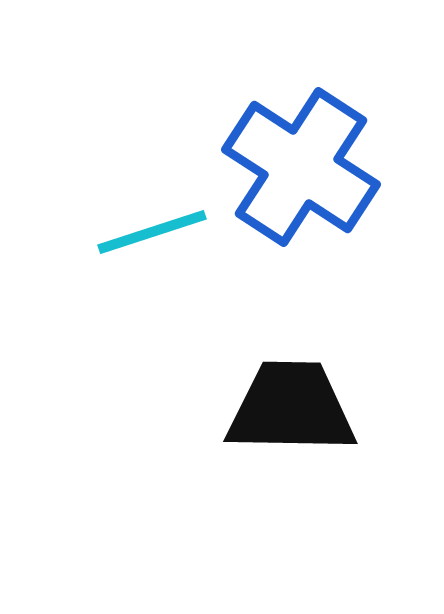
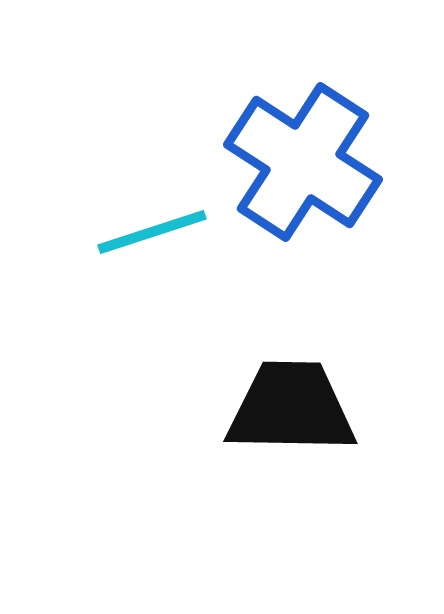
blue cross: moved 2 px right, 5 px up
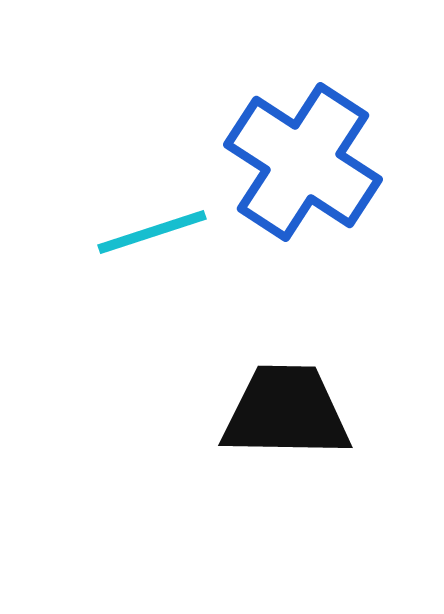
black trapezoid: moved 5 px left, 4 px down
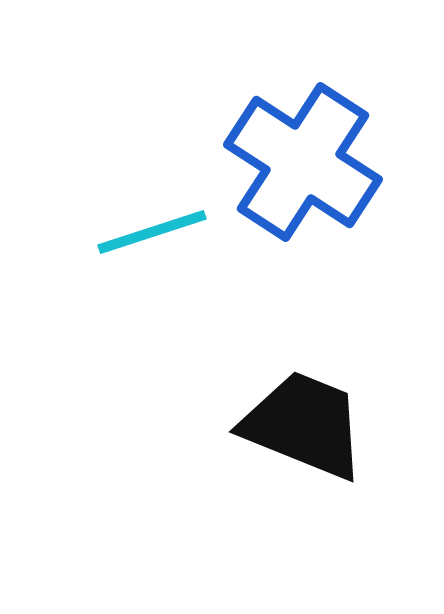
black trapezoid: moved 18 px right, 13 px down; rotated 21 degrees clockwise
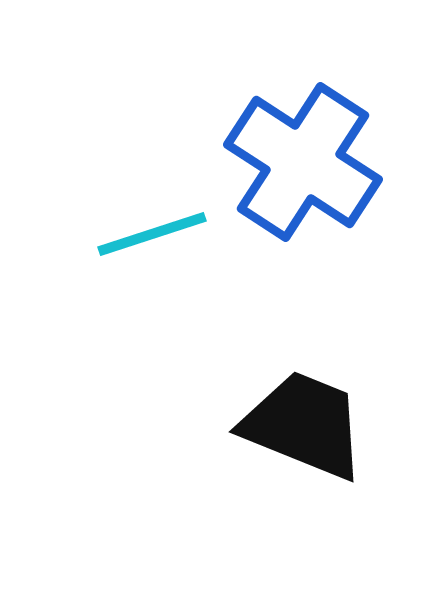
cyan line: moved 2 px down
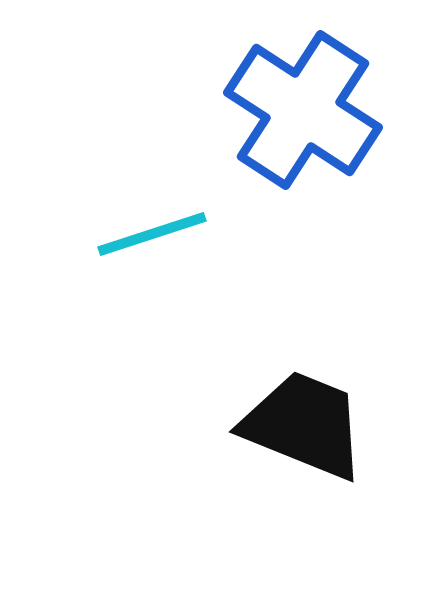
blue cross: moved 52 px up
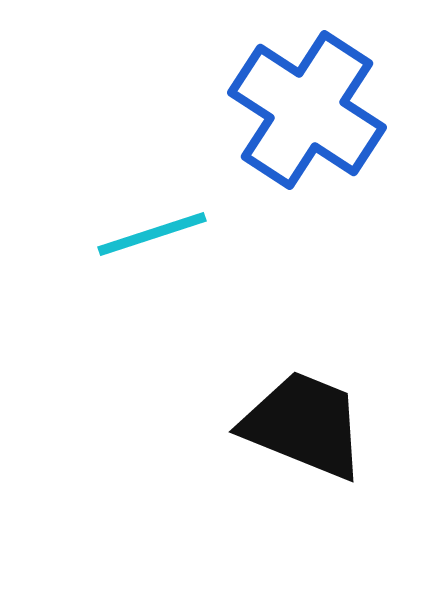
blue cross: moved 4 px right
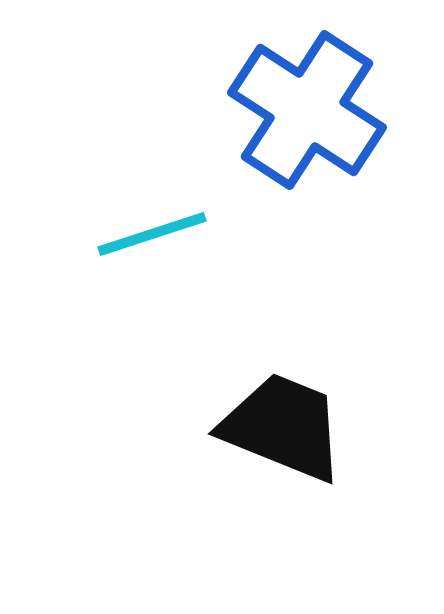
black trapezoid: moved 21 px left, 2 px down
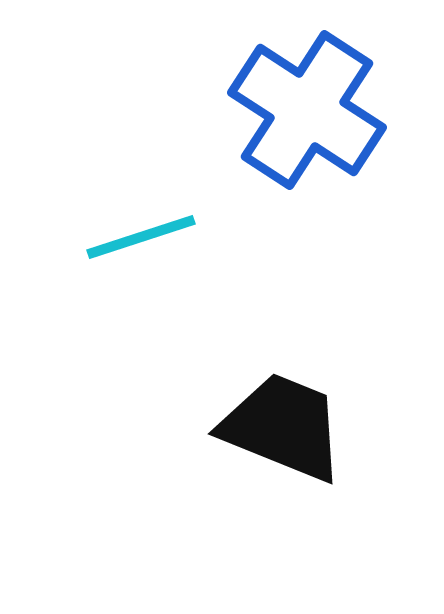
cyan line: moved 11 px left, 3 px down
